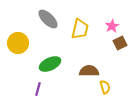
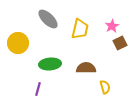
green ellipse: rotated 20 degrees clockwise
brown semicircle: moved 3 px left, 3 px up
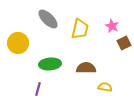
pink star: rotated 16 degrees counterclockwise
brown square: moved 4 px right
yellow semicircle: rotated 64 degrees counterclockwise
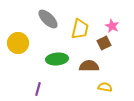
brown square: moved 20 px left
green ellipse: moved 7 px right, 5 px up
brown semicircle: moved 3 px right, 2 px up
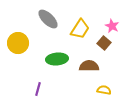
yellow trapezoid: rotated 20 degrees clockwise
brown square: rotated 24 degrees counterclockwise
yellow semicircle: moved 1 px left, 3 px down
